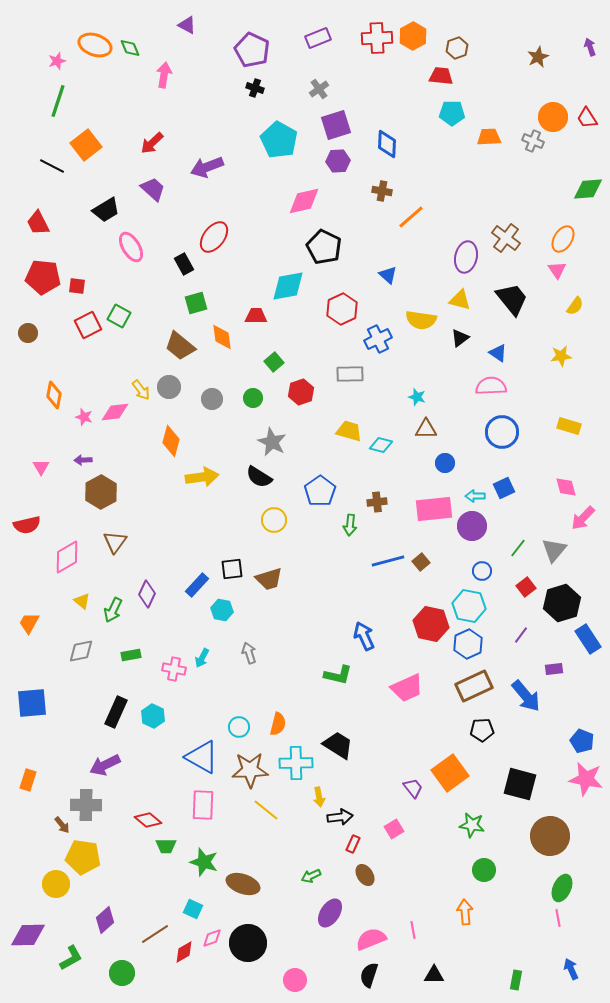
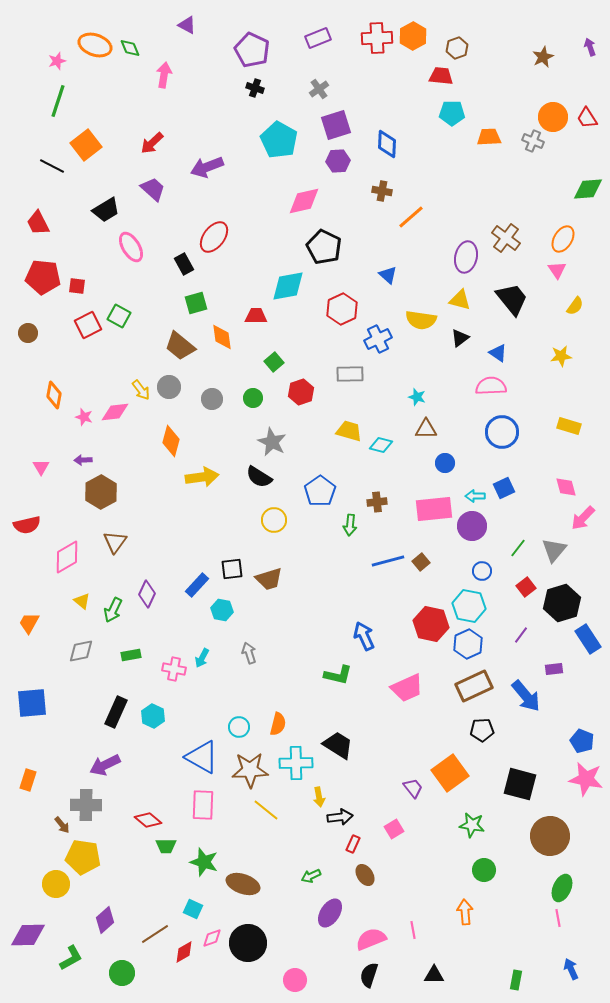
brown star at (538, 57): moved 5 px right
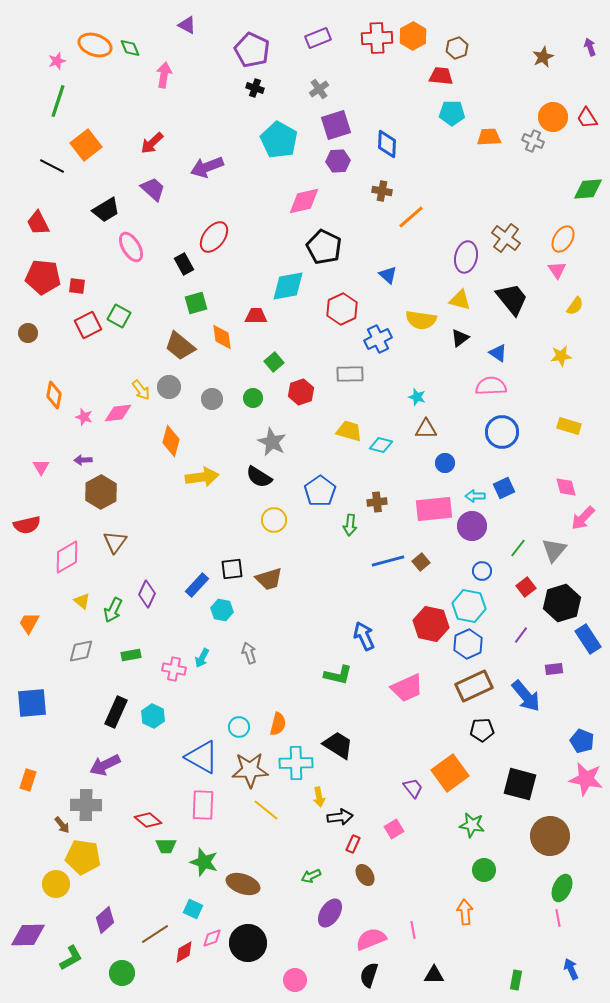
pink diamond at (115, 412): moved 3 px right, 1 px down
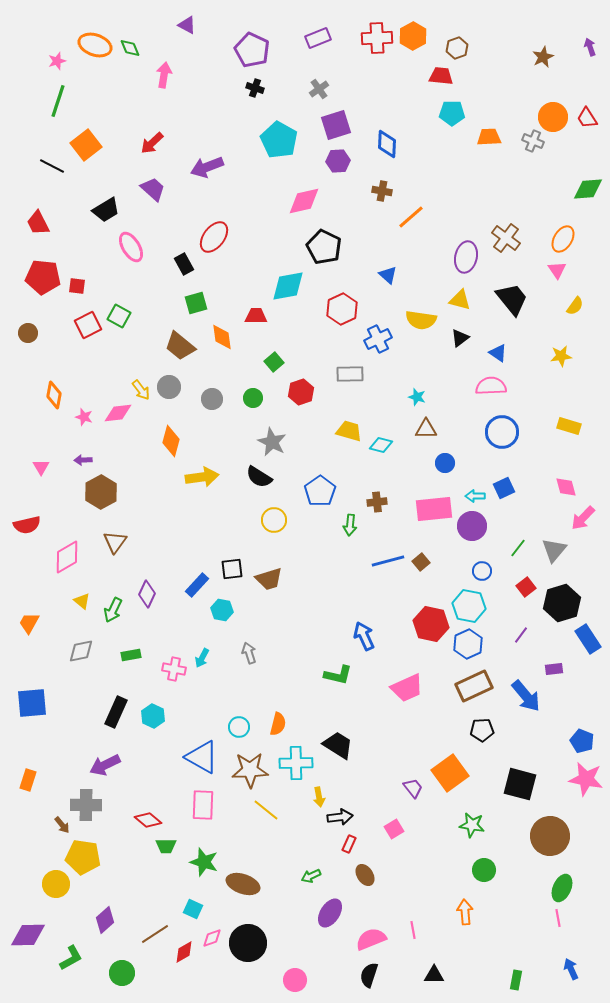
red rectangle at (353, 844): moved 4 px left
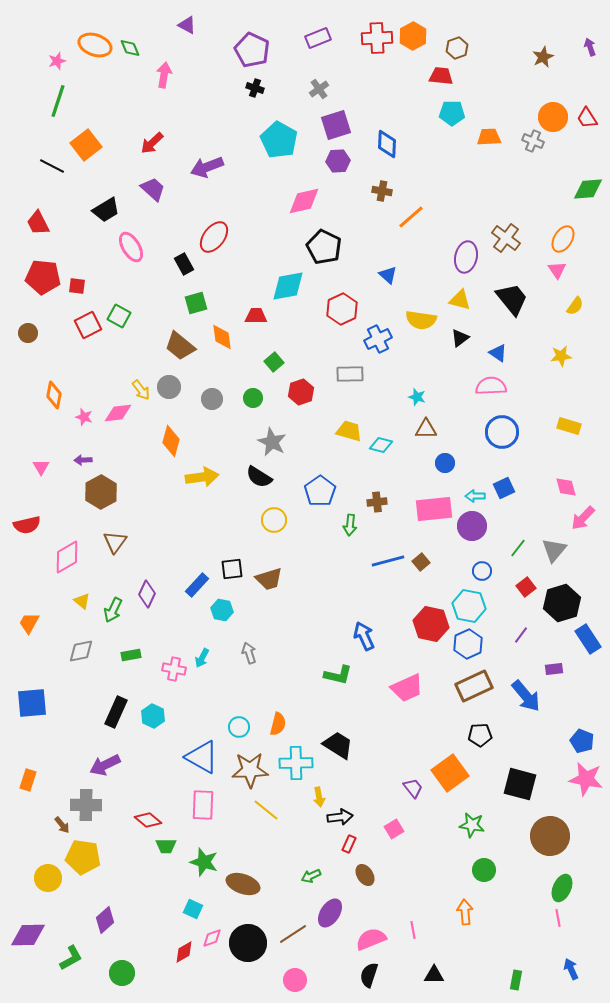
black pentagon at (482, 730): moved 2 px left, 5 px down
yellow circle at (56, 884): moved 8 px left, 6 px up
brown line at (155, 934): moved 138 px right
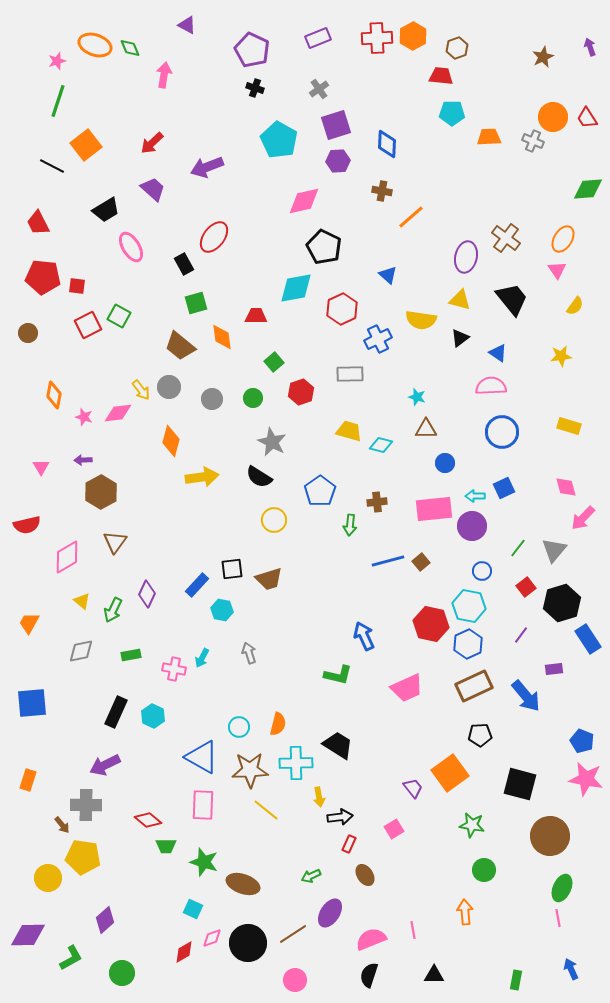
cyan diamond at (288, 286): moved 8 px right, 2 px down
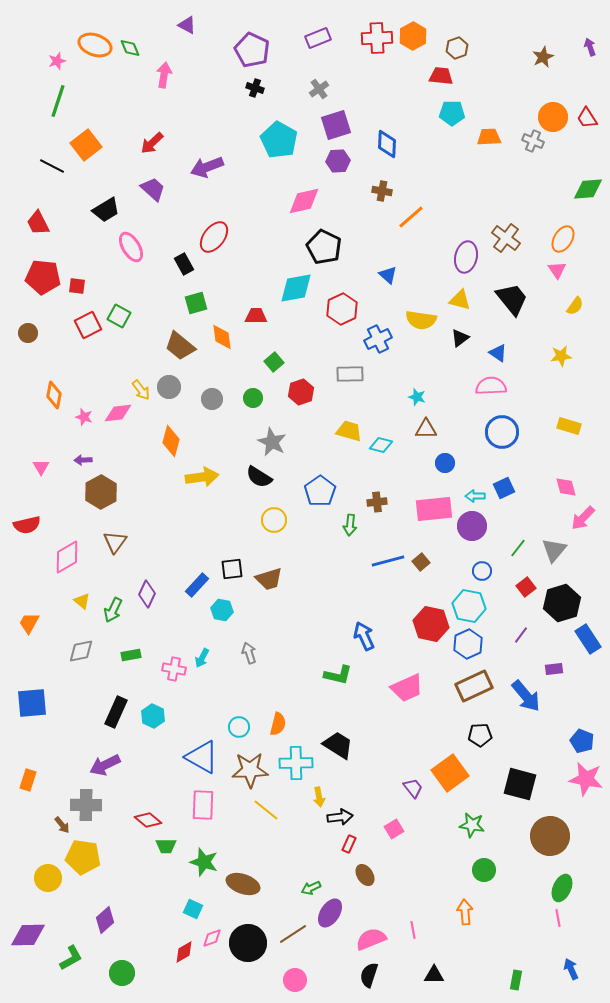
green arrow at (311, 876): moved 12 px down
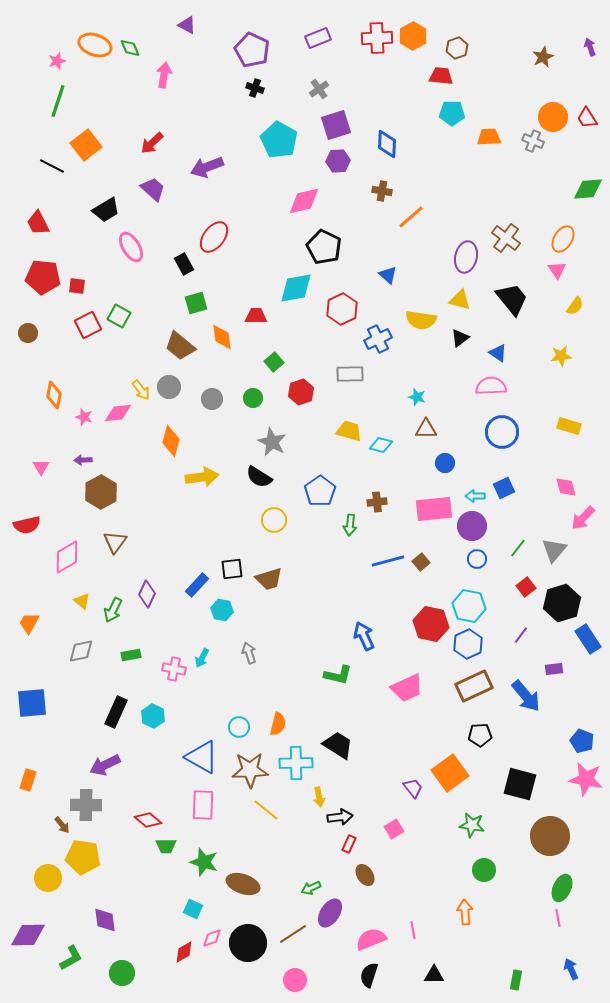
blue circle at (482, 571): moved 5 px left, 12 px up
purple diamond at (105, 920): rotated 56 degrees counterclockwise
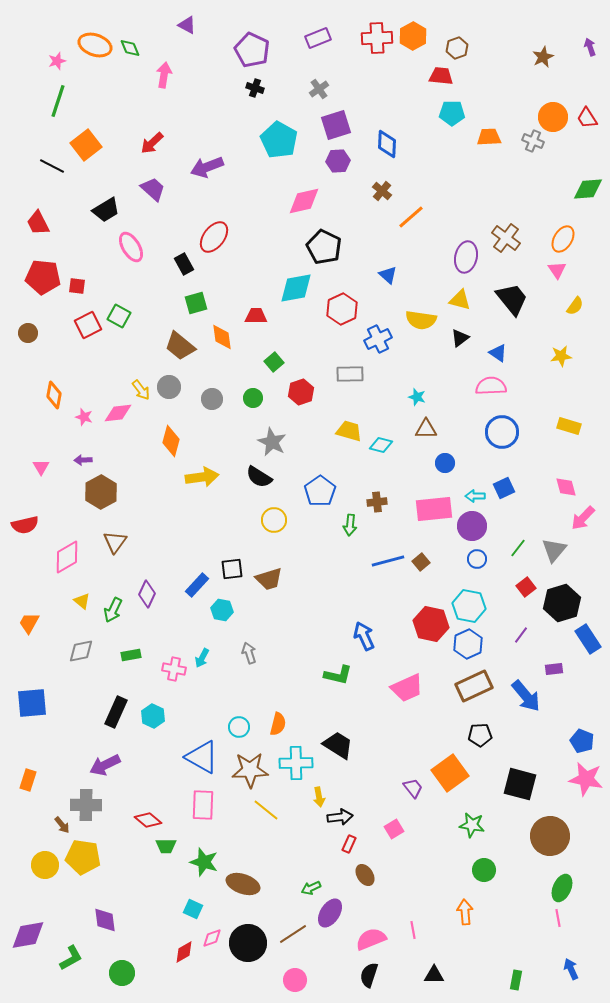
brown cross at (382, 191): rotated 30 degrees clockwise
red semicircle at (27, 525): moved 2 px left
yellow circle at (48, 878): moved 3 px left, 13 px up
purple diamond at (28, 935): rotated 9 degrees counterclockwise
